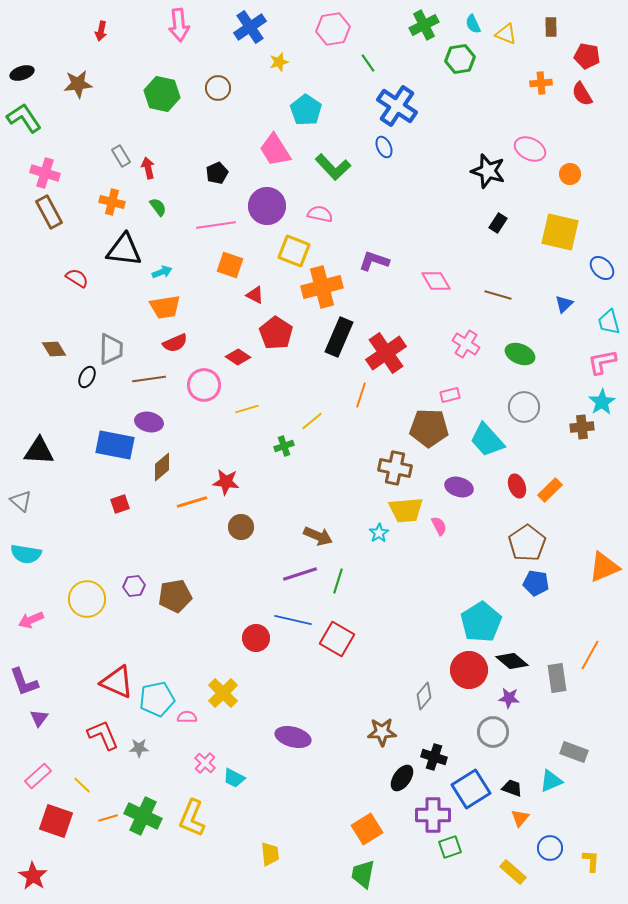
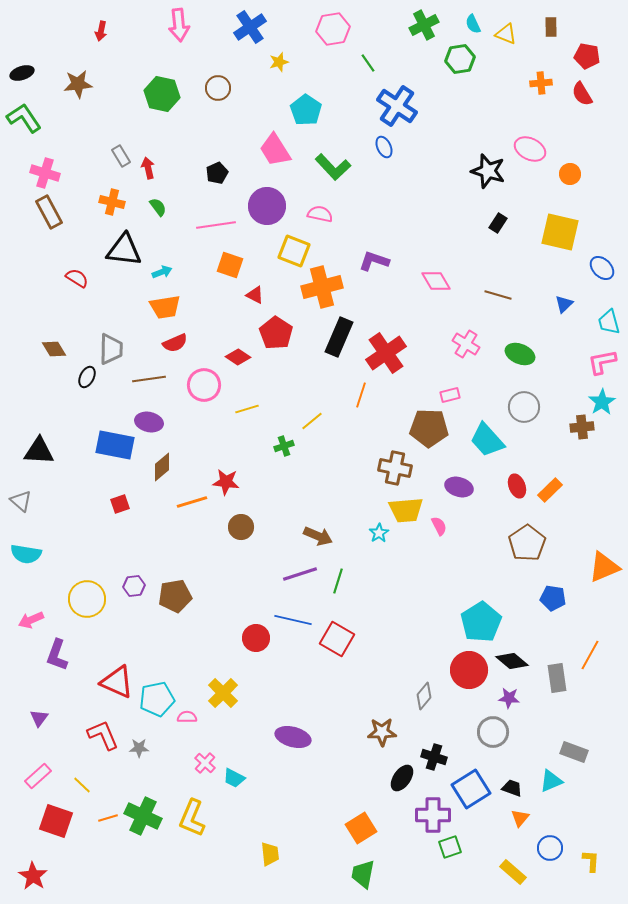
blue pentagon at (536, 583): moved 17 px right, 15 px down
purple L-shape at (24, 682): moved 33 px right, 27 px up; rotated 40 degrees clockwise
orange square at (367, 829): moved 6 px left, 1 px up
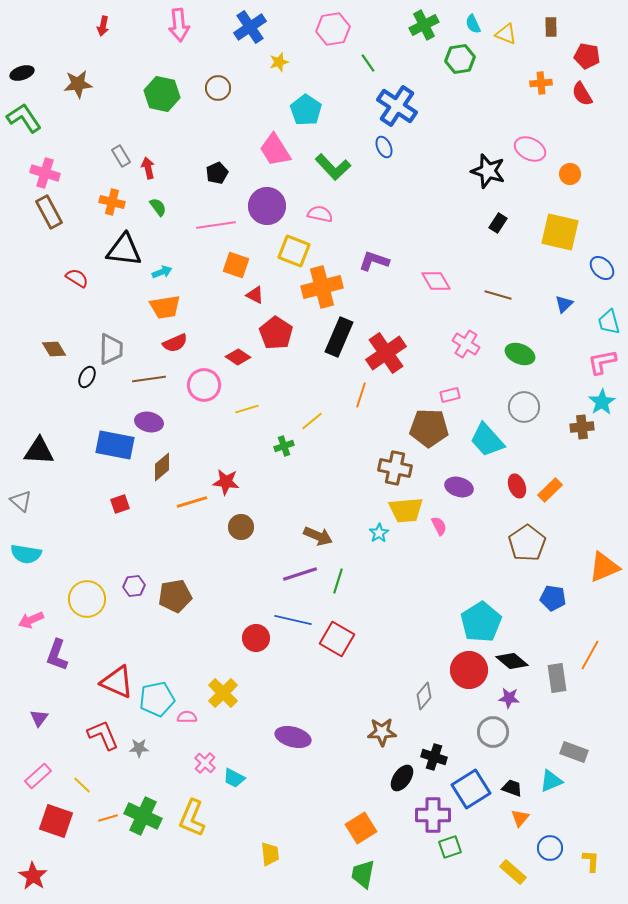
red arrow at (101, 31): moved 2 px right, 5 px up
orange square at (230, 265): moved 6 px right
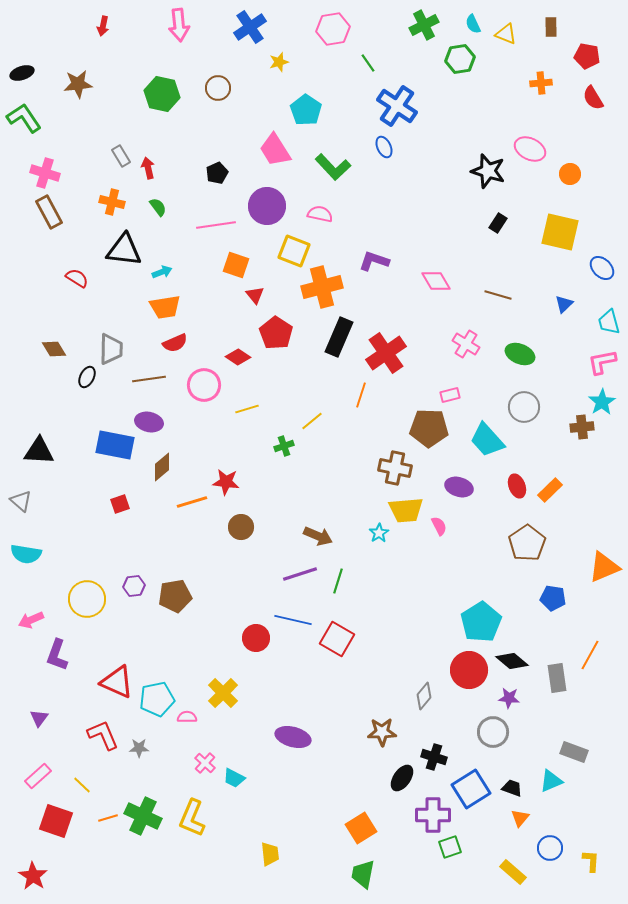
red semicircle at (582, 94): moved 11 px right, 4 px down
red triangle at (255, 295): rotated 24 degrees clockwise
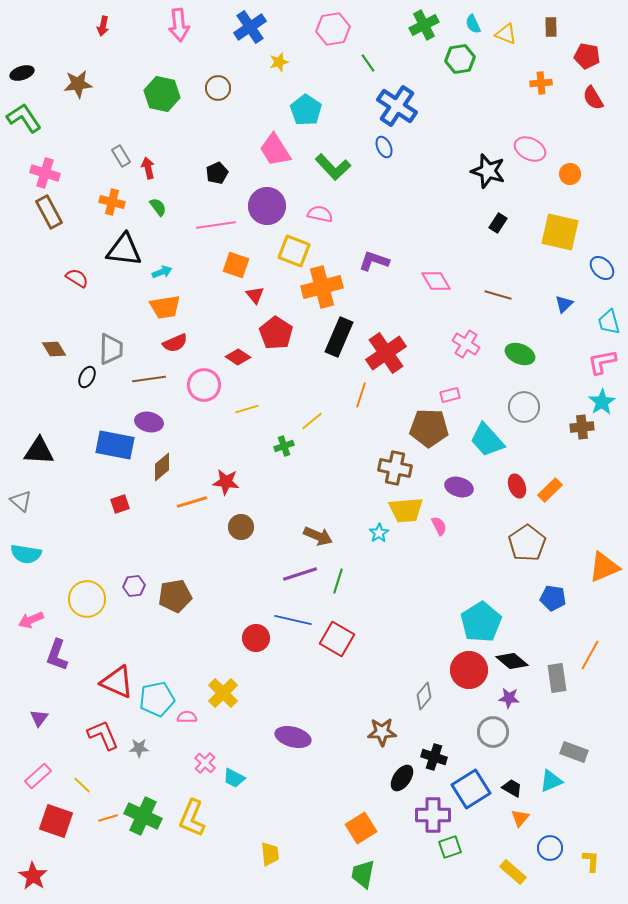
black trapezoid at (512, 788): rotated 10 degrees clockwise
